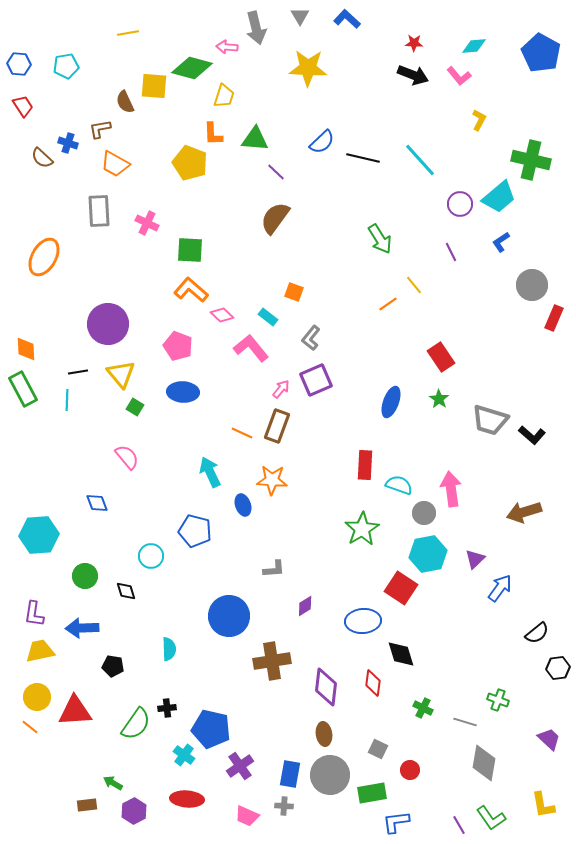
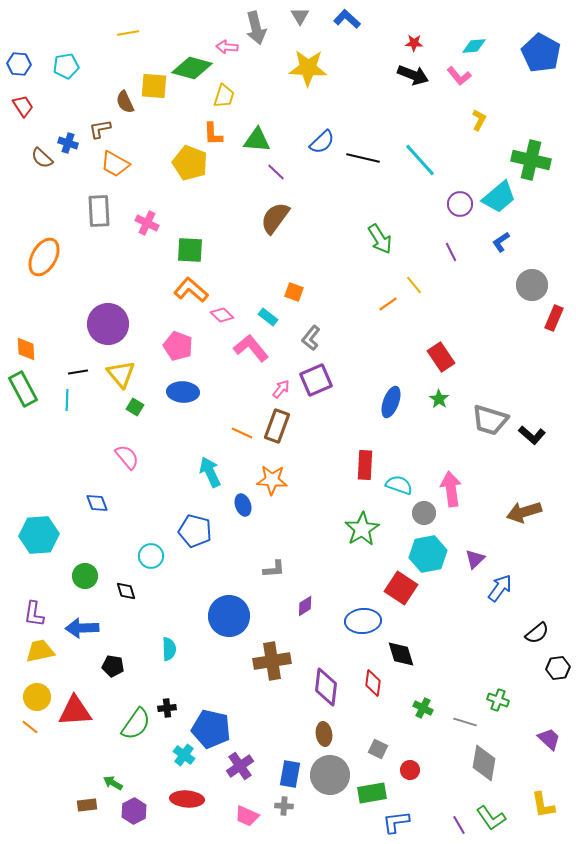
green triangle at (255, 139): moved 2 px right, 1 px down
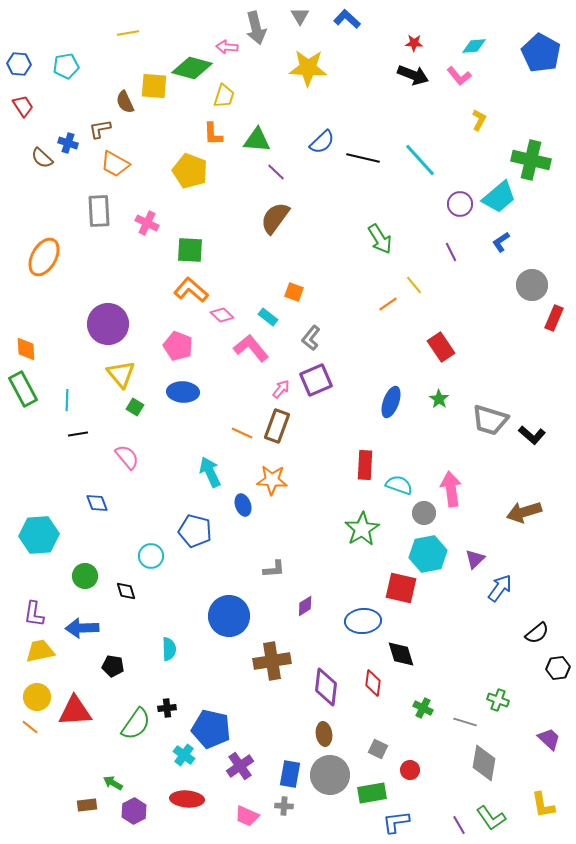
yellow pentagon at (190, 163): moved 8 px down
red rectangle at (441, 357): moved 10 px up
black line at (78, 372): moved 62 px down
red square at (401, 588): rotated 20 degrees counterclockwise
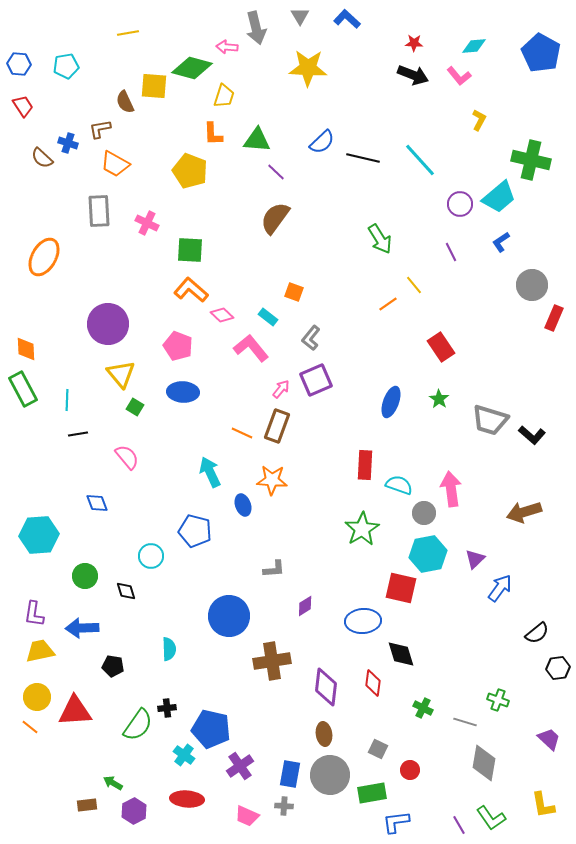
green semicircle at (136, 724): moved 2 px right, 1 px down
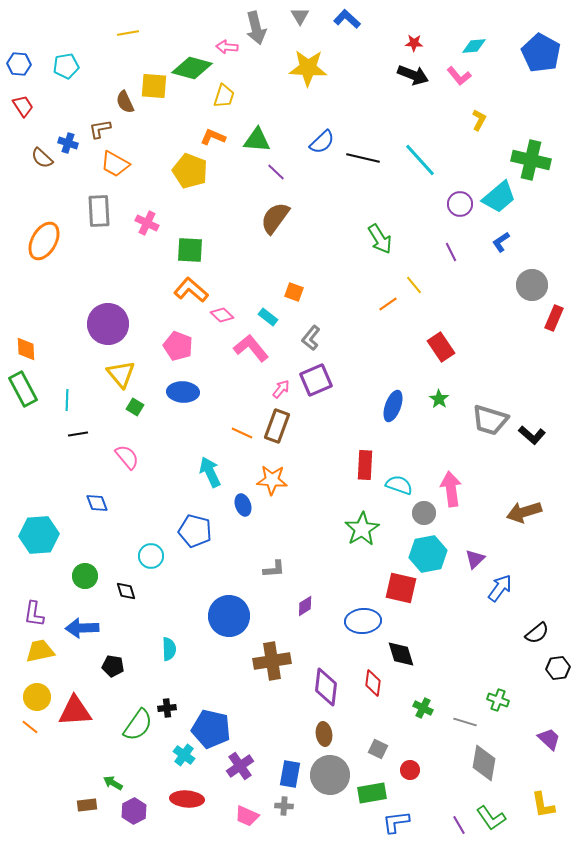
orange L-shape at (213, 134): moved 3 px down; rotated 115 degrees clockwise
orange ellipse at (44, 257): moved 16 px up
blue ellipse at (391, 402): moved 2 px right, 4 px down
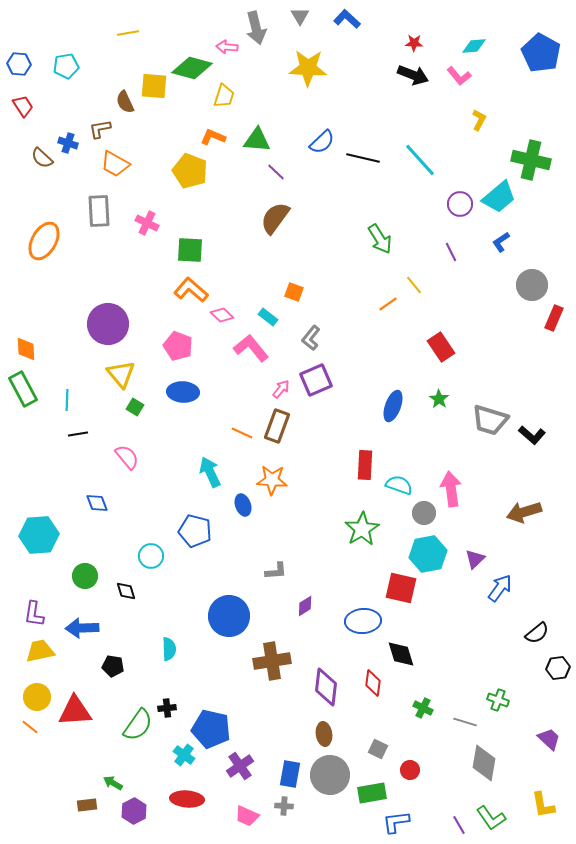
gray L-shape at (274, 569): moved 2 px right, 2 px down
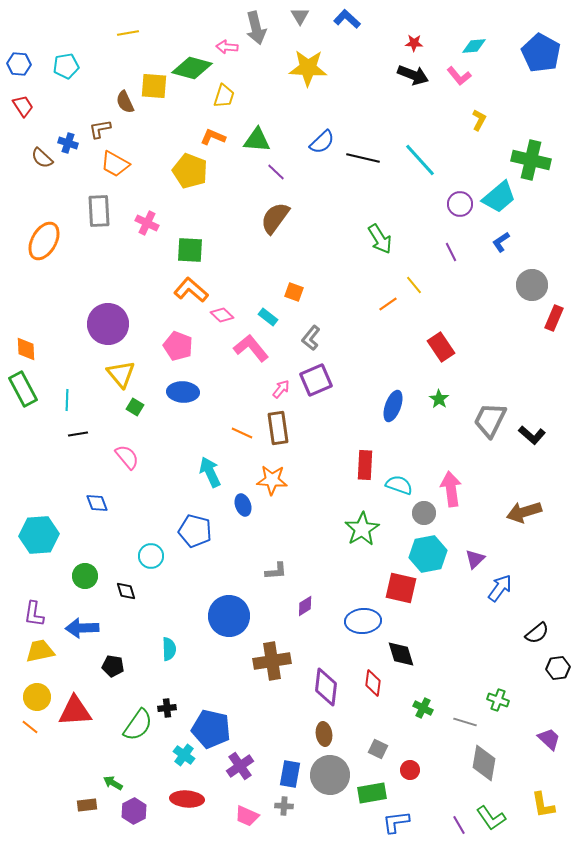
gray trapezoid at (490, 420): rotated 99 degrees clockwise
brown rectangle at (277, 426): moved 1 px right, 2 px down; rotated 28 degrees counterclockwise
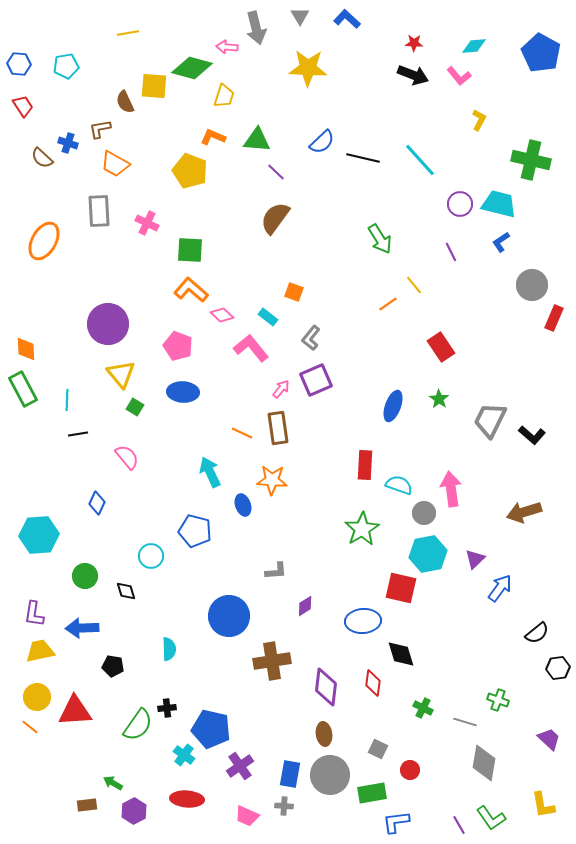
cyan trapezoid at (499, 197): moved 7 px down; rotated 126 degrees counterclockwise
blue diamond at (97, 503): rotated 45 degrees clockwise
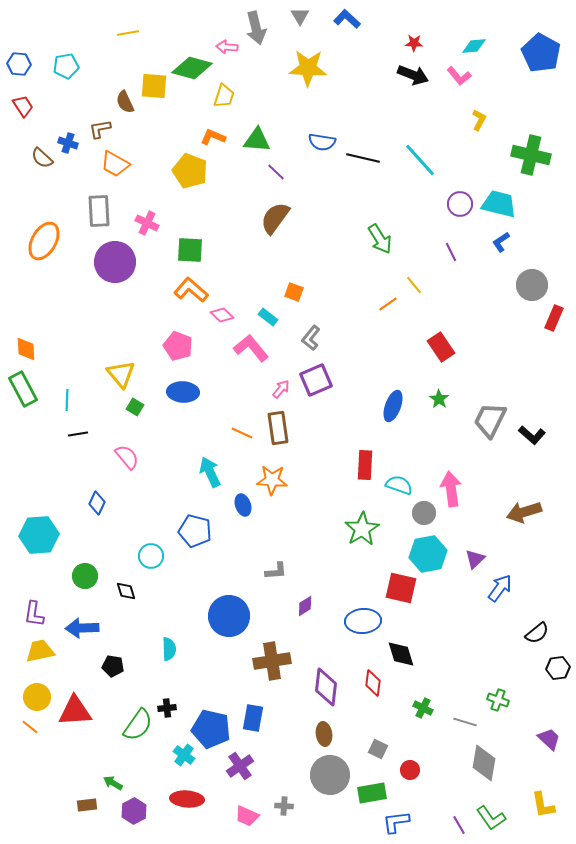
blue semicircle at (322, 142): rotated 52 degrees clockwise
green cross at (531, 160): moved 5 px up
purple circle at (108, 324): moved 7 px right, 62 px up
blue rectangle at (290, 774): moved 37 px left, 56 px up
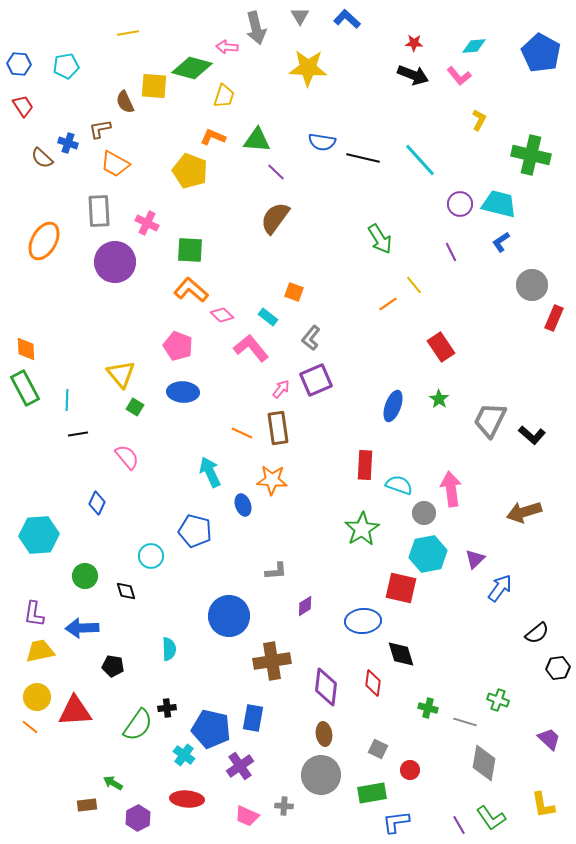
green rectangle at (23, 389): moved 2 px right, 1 px up
green cross at (423, 708): moved 5 px right; rotated 12 degrees counterclockwise
gray circle at (330, 775): moved 9 px left
purple hexagon at (134, 811): moved 4 px right, 7 px down
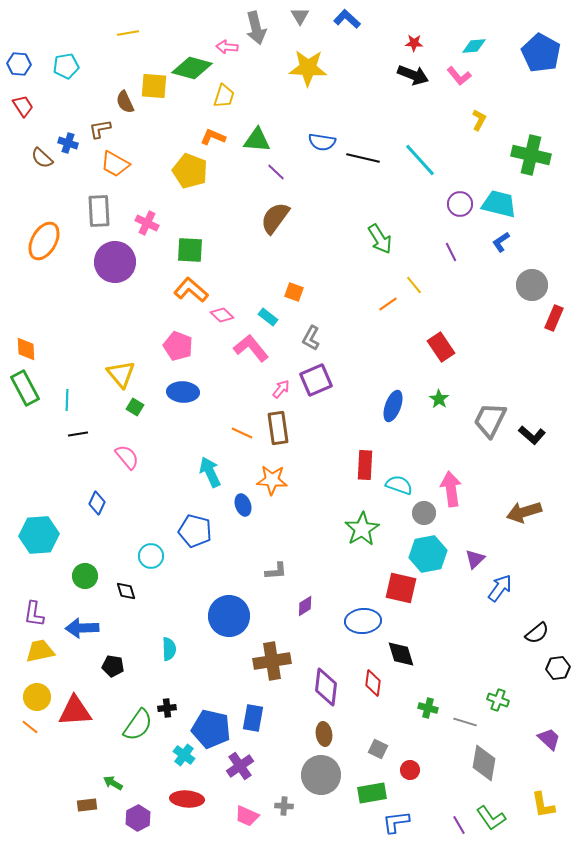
gray L-shape at (311, 338): rotated 10 degrees counterclockwise
